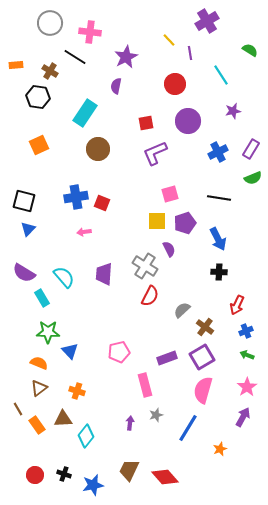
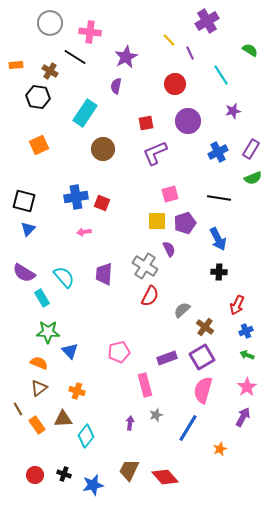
purple line at (190, 53): rotated 16 degrees counterclockwise
brown circle at (98, 149): moved 5 px right
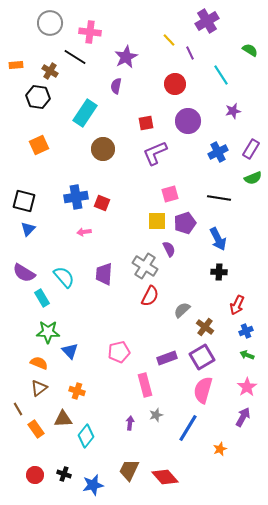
orange rectangle at (37, 425): moved 1 px left, 4 px down
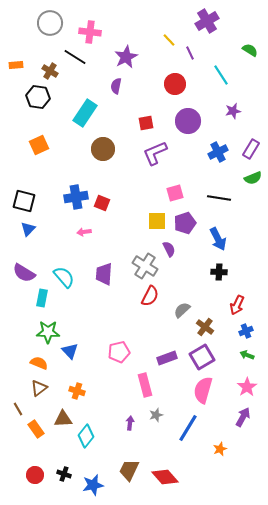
pink square at (170, 194): moved 5 px right, 1 px up
cyan rectangle at (42, 298): rotated 42 degrees clockwise
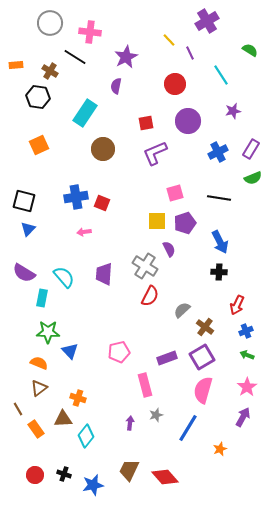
blue arrow at (218, 239): moved 2 px right, 3 px down
orange cross at (77, 391): moved 1 px right, 7 px down
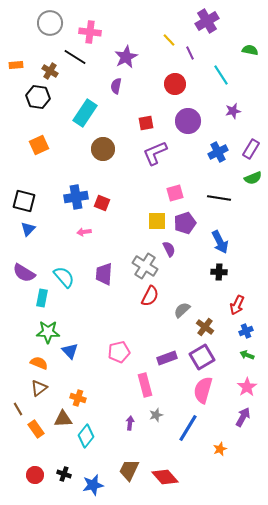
green semicircle at (250, 50): rotated 21 degrees counterclockwise
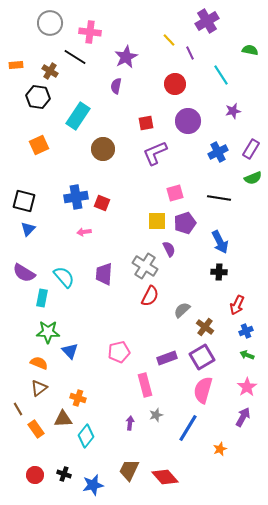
cyan rectangle at (85, 113): moved 7 px left, 3 px down
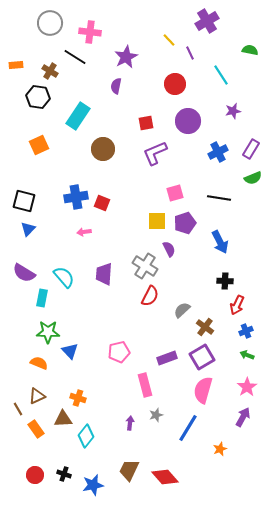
black cross at (219, 272): moved 6 px right, 9 px down
brown triangle at (39, 388): moved 2 px left, 8 px down; rotated 12 degrees clockwise
